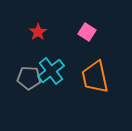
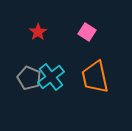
cyan cross: moved 6 px down
gray pentagon: rotated 20 degrees clockwise
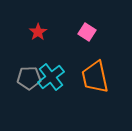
gray pentagon: rotated 25 degrees counterclockwise
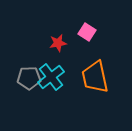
red star: moved 20 px right, 11 px down; rotated 24 degrees clockwise
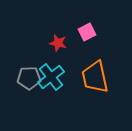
pink square: rotated 30 degrees clockwise
red star: rotated 24 degrees clockwise
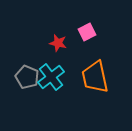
gray pentagon: moved 2 px left, 1 px up; rotated 25 degrees clockwise
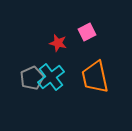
gray pentagon: moved 5 px right, 1 px down; rotated 25 degrees clockwise
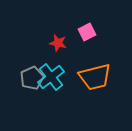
orange trapezoid: rotated 92 degrees counterclockwise
